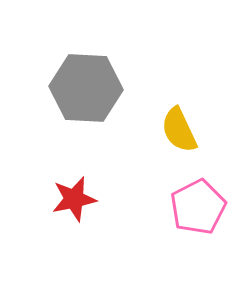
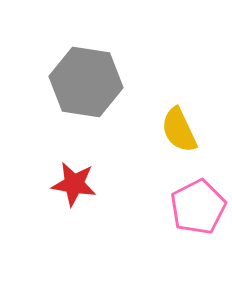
gray hexagon: moved 6 px up; rotated 6 degrees clockwise
red star: moved 15 px up; rotated 21 degrees clockwise
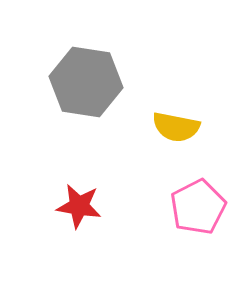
yellow semicircle: moved 3 px left, 3 px up; rotated 54 degrees counterclockwise
red star: moved 5 px right, 22 px down
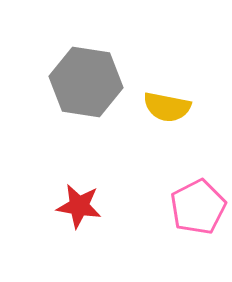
yellow semicircle: moved 9 px left, 20 px up
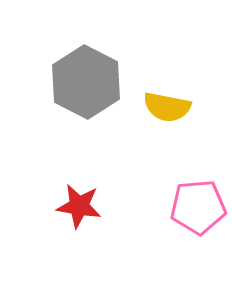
gray hexagon: rotated 18 degrees clockwise
pink pentagon: rotated 22 degrees clockwise
